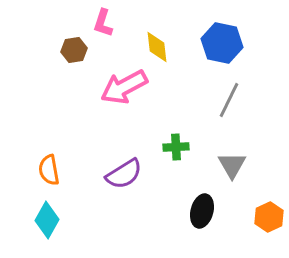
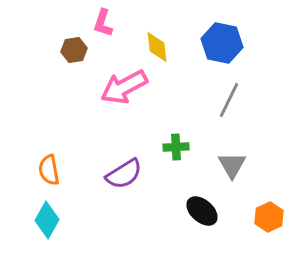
black ellipse: rotated 64 degrees counterclockwise
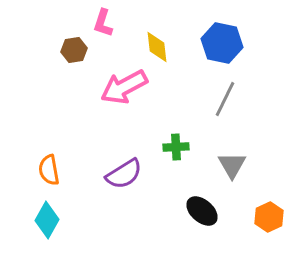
gray line: moved 4 px left, 1 px up
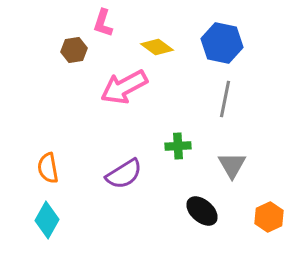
yellow diamond: rotated 48 degrees counterclockwise
gray line: rotated 15 degrees counterclockwise
green cross: moved 2 px right, 1 px up
orange semicircle: moved 1 px left, 2 px up
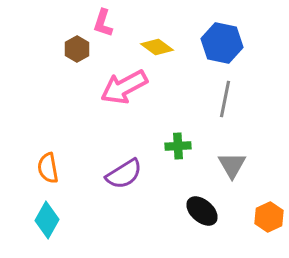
brown hexagon: moved 3 px right, 1 px up; rotated 20 degrees counterclockwise
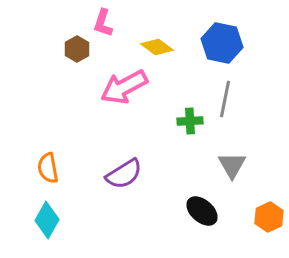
green cross: moved 12 px right, 25 px up
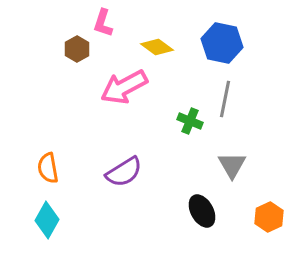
green cross: rotated 25 degrees clockwise
purple semicircle: moved 2 px up
black ellipse: rotated 20 degrees clockwise
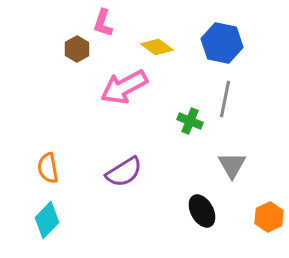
cyan diamond: rotated 15 degrees clockwise
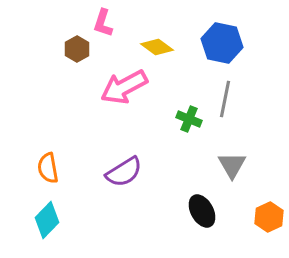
green cross: moved 1 px left, 2 px up
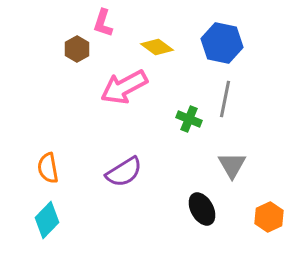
black ellipse: moved 2 px up
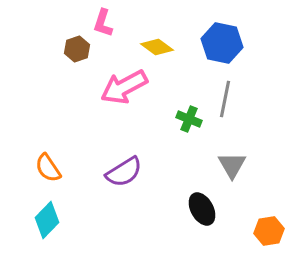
brown hexagon: rotated 10 degrees clockwise
orange semicircle: rotated 24 degrees counterclockwise
orange hexagon: moved 14 px down; rotated 16 degrees clockwise
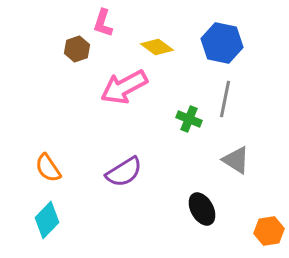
gray triangle: moved 4 px right, 5 px up; rotated 28 degrees counterclockwise
